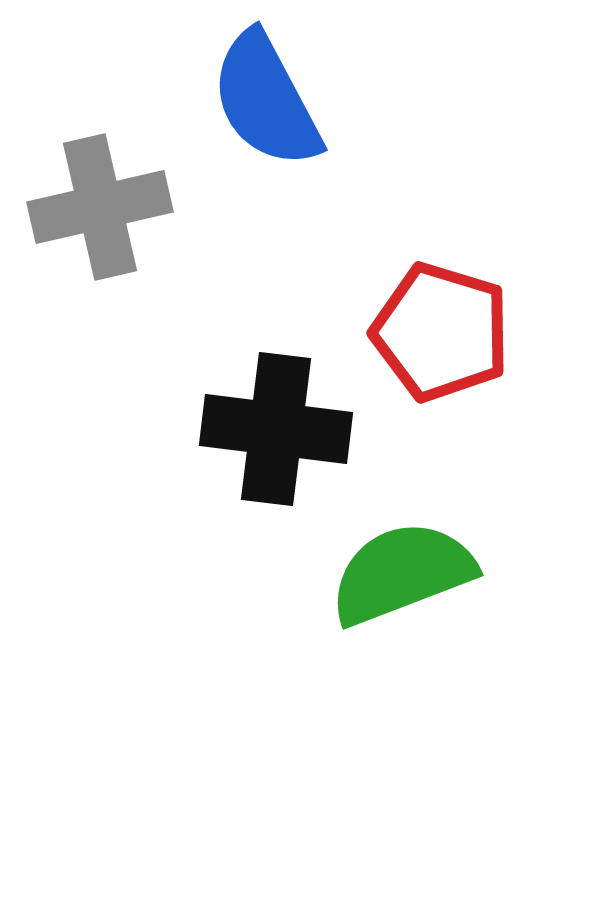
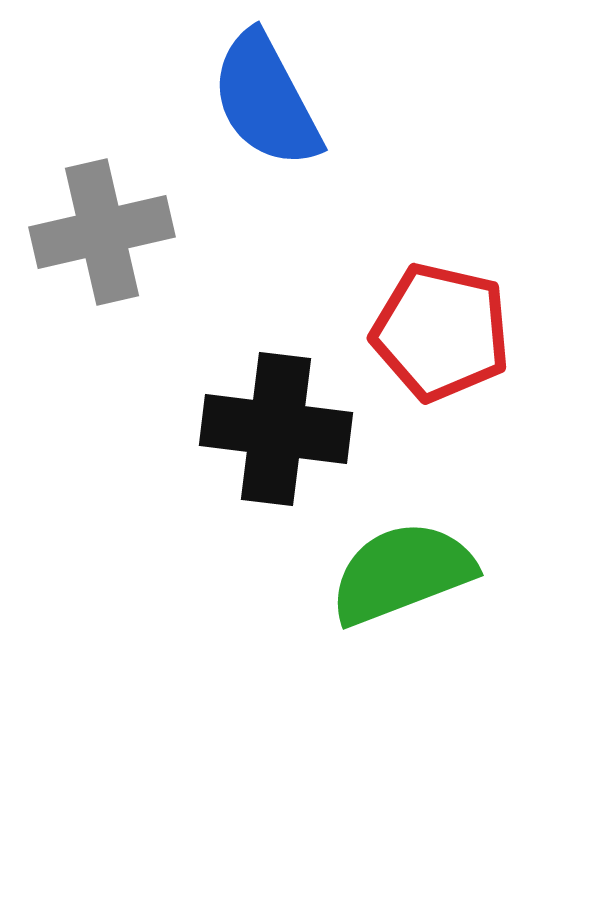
gray cross: moved 2 px right, 25 px down
red pentagon: rotated 4 degrees counterclockwise
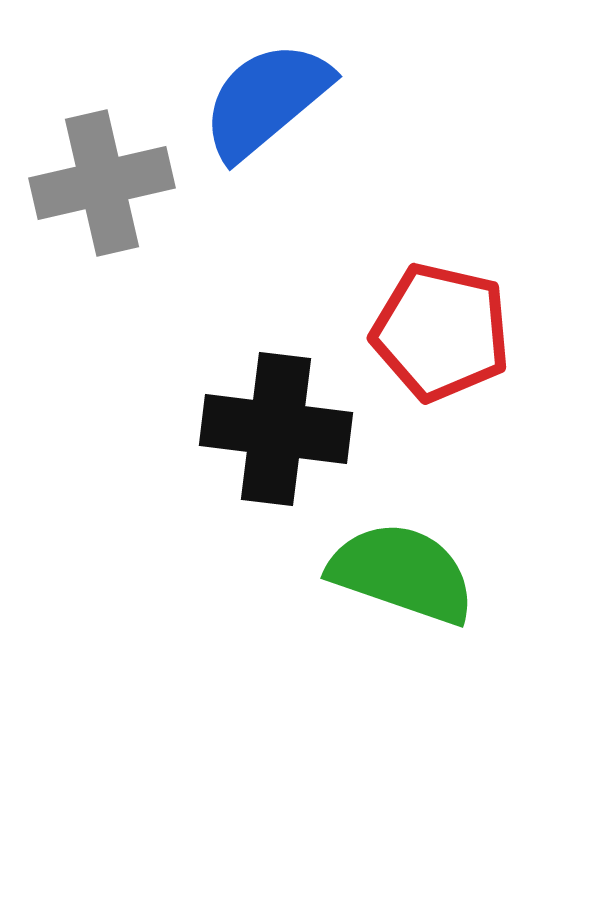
blue semicircle: rotated 78 degrees clockwise
gray cross: moved 49 px up
green semicircle: rotated 40 degrees clockwise
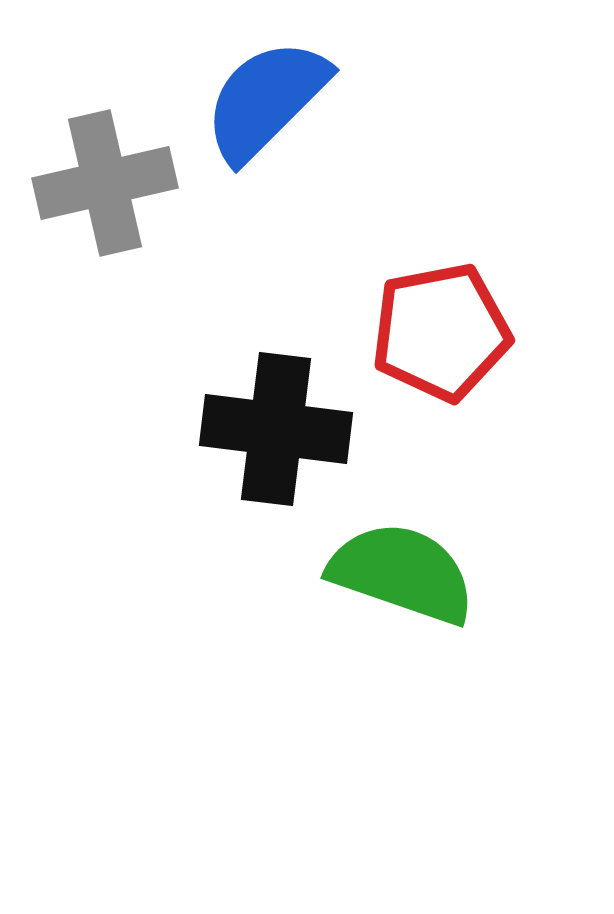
blue semicircle: rotated 5 degrees counterclockwise
gray cross: moved 3 px right
red pentagon: rotated 24 degrees counterclockwise
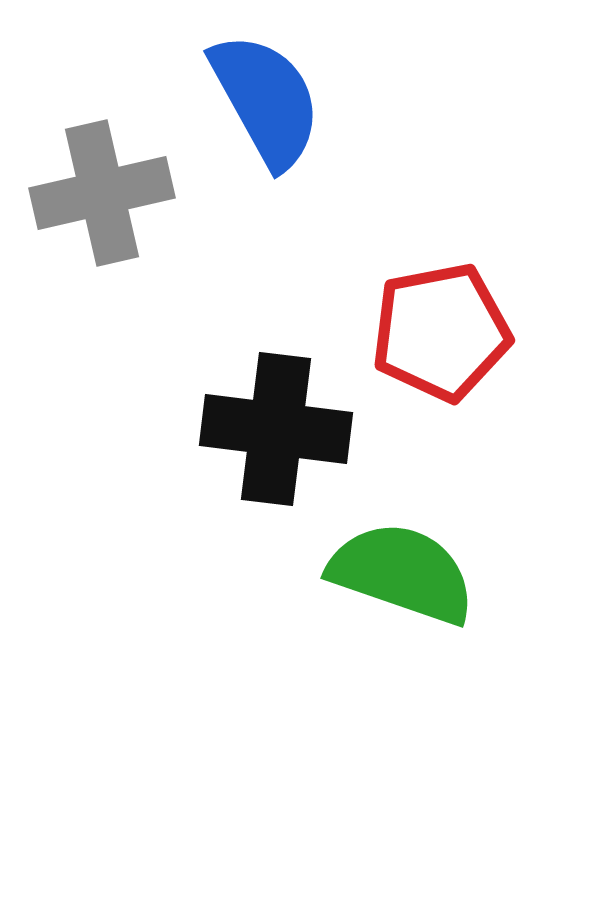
blue semicircle: rotated 106 degrees clockwise
gray cross: moved 3 px left, 10 px down
